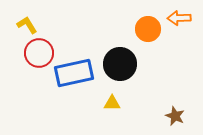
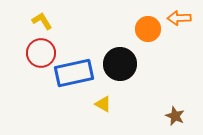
yellow L-shape: moved 15 px right, 4 px up
red circle: moved 2 px right
yellow triangle: moved 9 px left, 1 px down; rotated 30 degrees clockwise
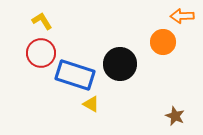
orange arrow: moved 3 px right, 2 px up
orange circle: moved 15 px right, 13 px down
blue rectangle: moved 1 px right, 2 px down; rotated 30 degrees clockwise
yellow triangle: moved 12 px left
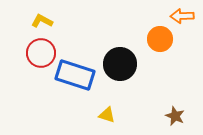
yellow L-shape: rotated 30 degrees counterclockwise
orange circle: moved 3 px left, 3 px up
yellow triangle: moved 16 px right, 11 px down; rotated 12 degrees counterclockwise
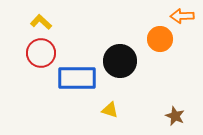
yellow L-shape: moved 1 px left, 1 px down; rotated 15 degrees clockwise
black circle: moved 3 px up
blue rectangle: moved 2 px right, 3 px down; rotated 18 degrees counterclockwise
yellow triangle: moved 3 px right, 5 px up
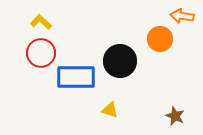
orange arrow: rotated 10 degrees clockwise
blue rectangle: moved 1 px left, 1 px up
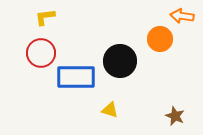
yellow L-shape: moved 4 px right, 5 px up; rotated 50 degrees counterclockwise
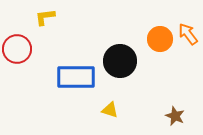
orange arrow: moved 6 px right, 18 px down; rotated 45 degrees clockwise
red circle: moved 24 px left, 4 px up
